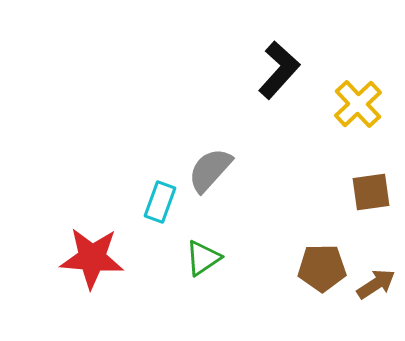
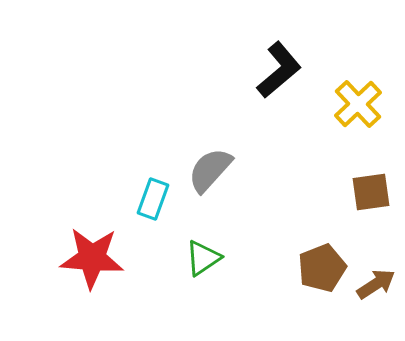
black L-shape: rotated 8 degrees clockwise
cyan rectangle: moved 7 px left, 3 px up
brown pentagon: rotated 21 degrees counterclockwise
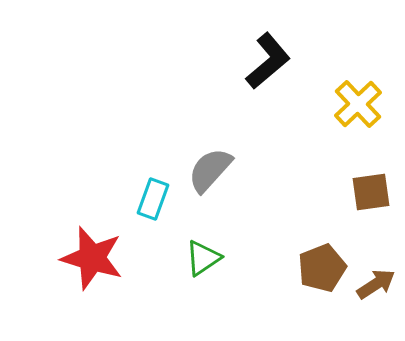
black L-shape: moved 11 px left, 9 px up
red star: rotated 12 degrees clockwise
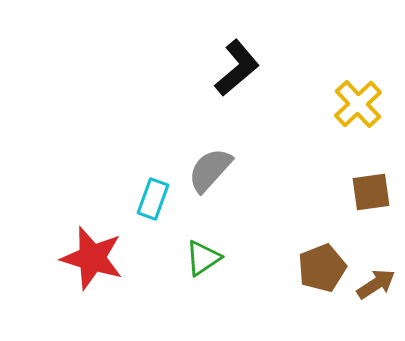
black L-shape: moved 31 px left, 7 px down
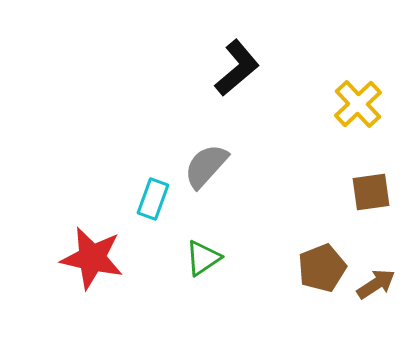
gray semicircle: moved 4 px left, 4 px up
red star: rotated 4 degrees counterclockwise
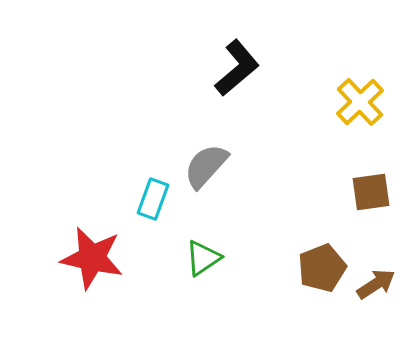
yellow cross: moved 2 px right, 2 px up
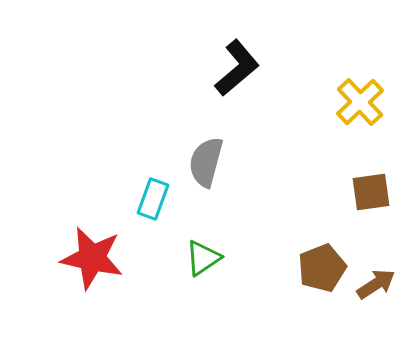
gray semicircle: moved 4 px up; rotated 27 degrees counterclockwise
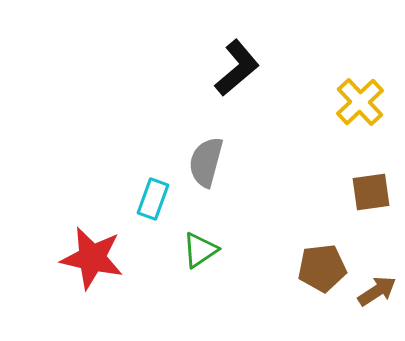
green triangle: moved 3 px left, 8 px up
brown pentagon: rotated 15 degrees clockwise
brown arrow: moved 1 px right, 7 px down
